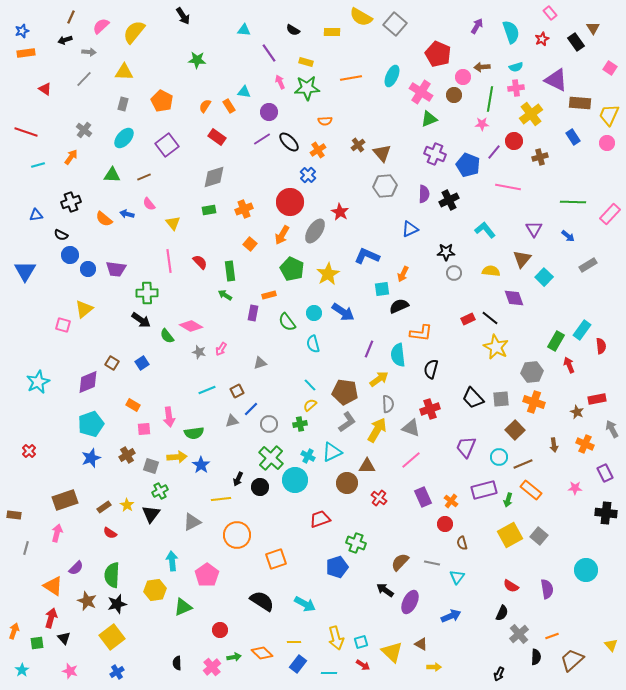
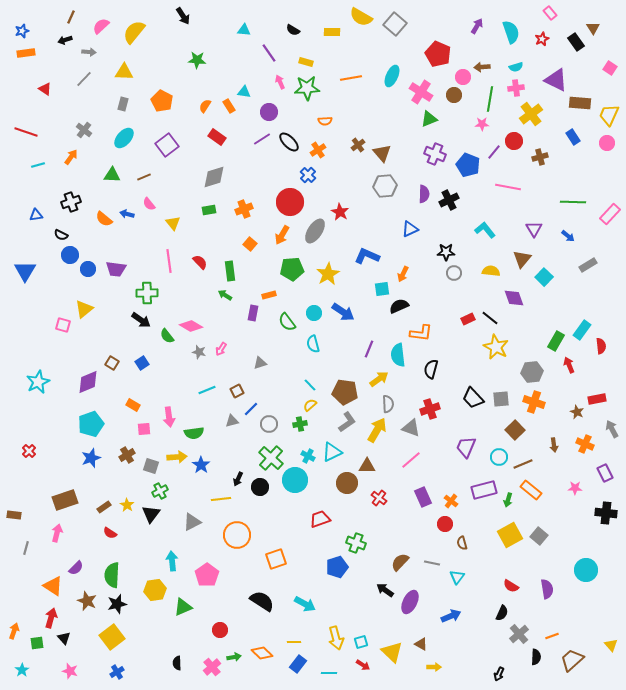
green pentagon at (292, 269): rotated 30 degrees counterclockwise
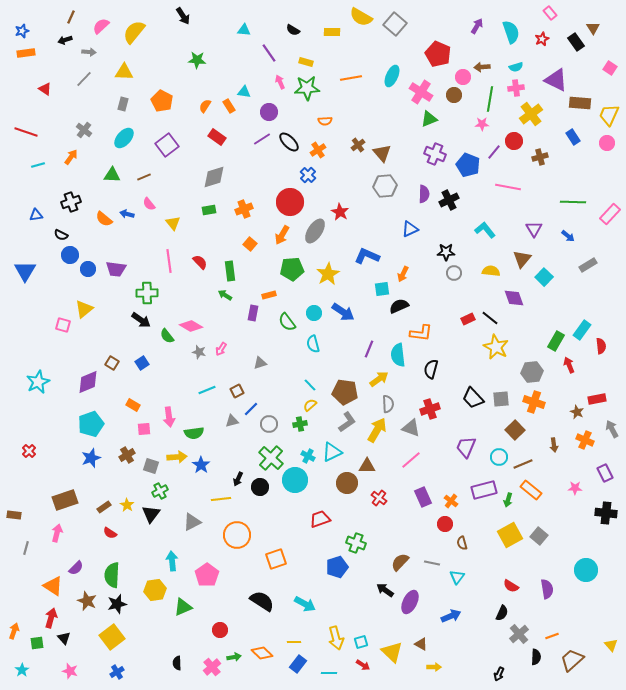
orange cross at (585, 444): moved 4 px up
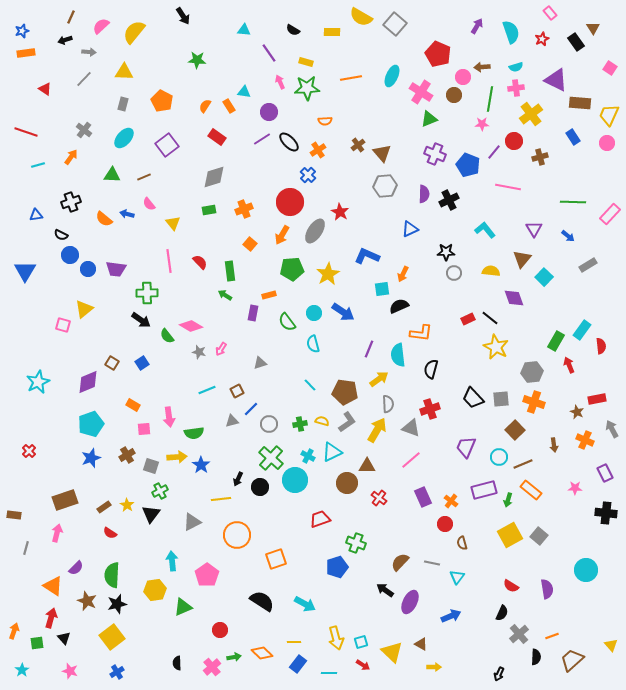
yellow semicircle at (310, 405): moved 12 px right, 16 px down; rotated 56 degrees clockwise
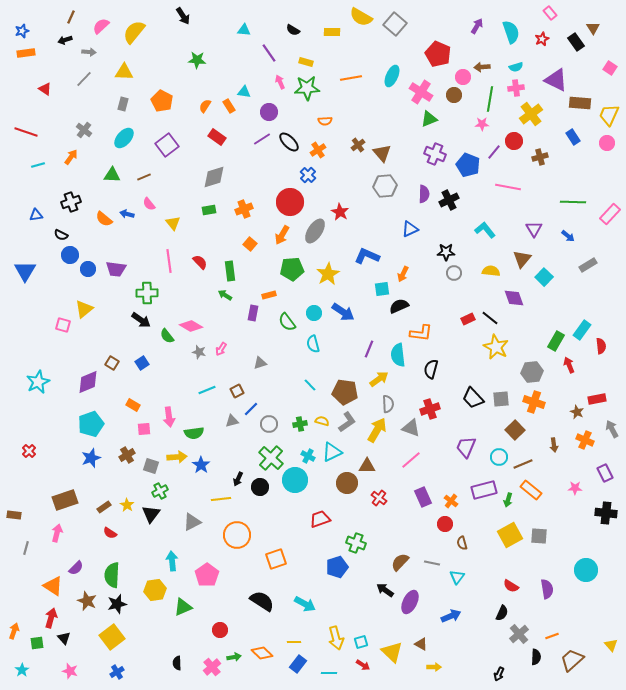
gray square at (539, 536): rotated 36 degrees counterclockwise
